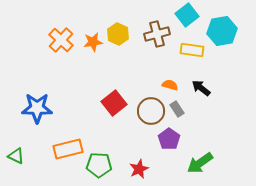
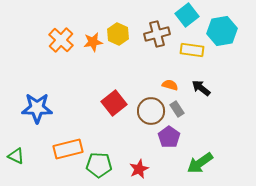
purple pentagon: moved 2 px up
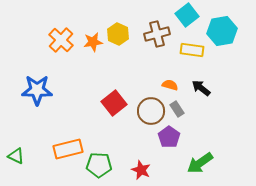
blue star: moved 18 px up
red star: moved 2 px right, 1 px down; rotated 24 degrees counterclockwise
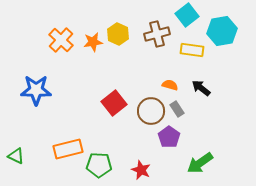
blue star: moved 1 px left
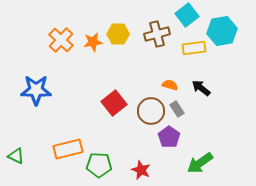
yellow hexagon: rotated 25 degrees counterclockwise
yellow rectangle: moved 2 px right, 2 px up; rotated 15 degrees counterclockwise
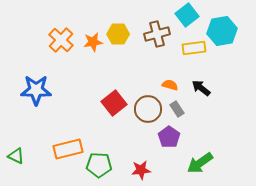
brown circle: moved 3 px left, 2 px up
red star: rotated 30 degrees counterclockwise
